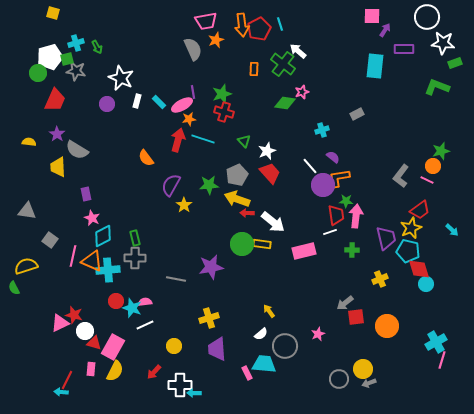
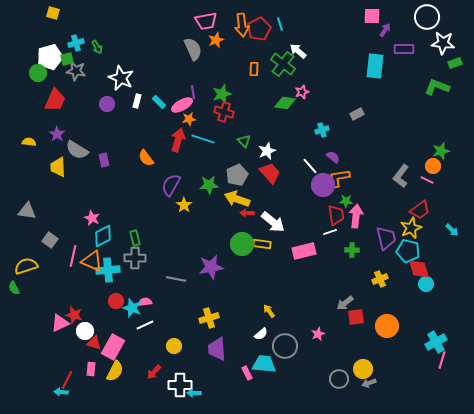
purple rectangle at (86, 194): moved 18 px right, 34 px up
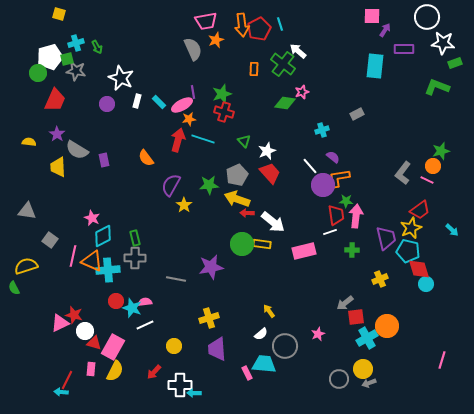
yellow square at (53, 13): moved 6 px right, 1 px down
gray L-shape at (401, 176): moved 2 px right, 3 px up
cyan cross at (436, 342): moved 69 px left, 4 px up
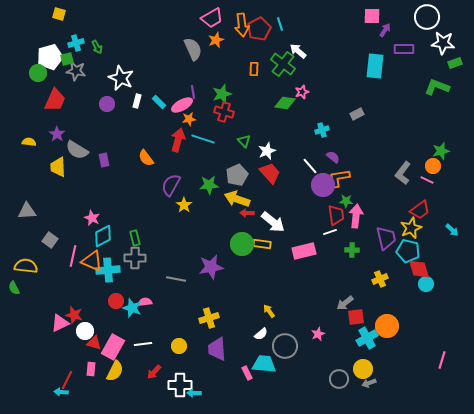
pink trapezoid at (206, 21): moved 6 px right, 3 px up; rotated 20 degrees counterclockwise
gray triangle at (27, 211): rotated 12 degrees counterclockwise
yellow semicircle at (26, 266): rotated 25 degrees clockwise
white line at (145, 325): moved 2 px left, 19 px down; rotated 18 degrees clockwise
yellow circle at (174, 346): moved 5 px right
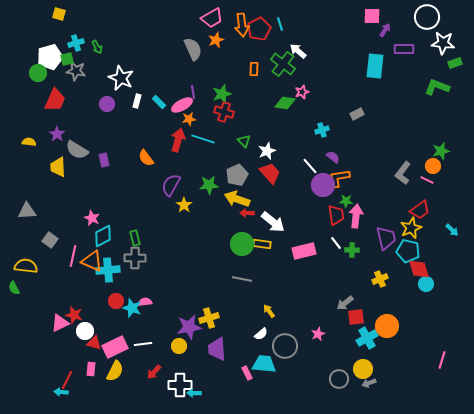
white line at (330, 232): moved 6 px right, 11 px down; rotated 72 degrees clockwise
purple star at (211, 267): moved 22 px left, 60 px down
gray line at (176, 279): moved 66 px right
pink rectangle at (113, 347): moved 2 px right; rotated 35 degrees clockwise
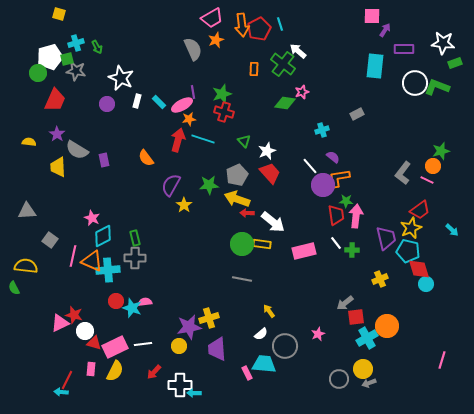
white circle at (427, 17): moved 12 px left, 66 px down
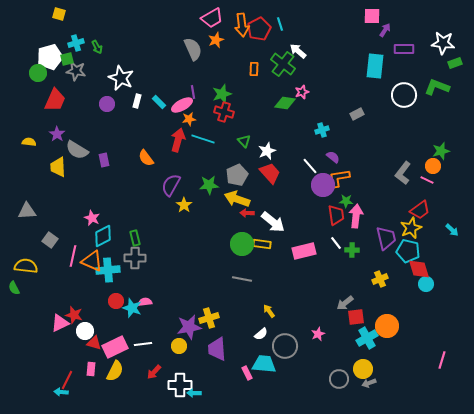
white circle at (415, 83): moved 11 px left, 12 px down
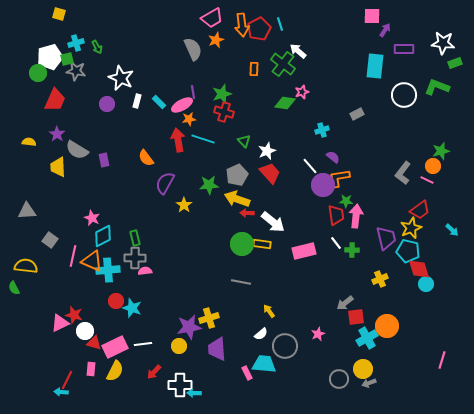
red arrow at (178, 140): rotated 25 degrees counterclockwise
purple semicircle at (171, 185): moved 6 px left, 2 px up
gray line at (242, 279): moved 1 px left, 3 px down
pink semicircle at (145, 302): moved 31 px up
